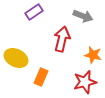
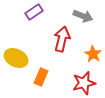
orange star: moved 1 px up; rotated 18 degrees clockwise
red star: moved 1 px left, 1 px down
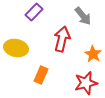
purple rectangle: rotated 12 degrees counterclockwise
gray arrow: rotated 30 degrees clockwise
yellow ellipse: moved 10 px up; rotated 15 degrees counterclockwise
orange rectangle: moved 2 px up
red star: moved 2 px right
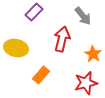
orange rectangle: rotated 18 degrees clockwise
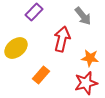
yellow ellipse: rotated 50 degrees counterclockwise
orange star: moved 3 px left, 4 px down; rotated 24 degrees counterclockwise
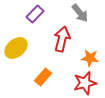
purple rectangle: moved 1 px right, 2 px down
gray arrow: moved 3 px left, 3 px up
orange rectangle: moved 2 px right, 2 px down
red star: moved 1 px left
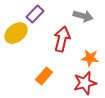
gray arrow: moved 3 px right, 3 px down; rotated 36 degrees counterclockwise
yellow ellipse: moved 15 px up
orange rectangle: moved 1 px right, 1 px up
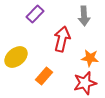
gray arrow: moved 1 px right; rotated 72 degrees clockwise
yellow ellipse: moved 24 px down
